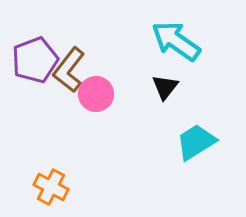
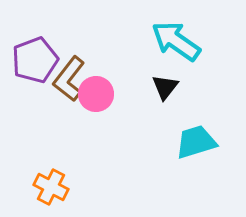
brown L-shape: moved 9 px down
cyan trapezoid: rotated 15 degrees clockwise
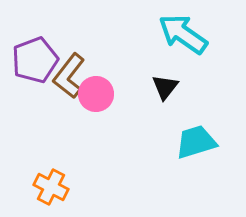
cyan arrow: moved 7 px right, 7 px up
brown L-shape: moved 3 px up
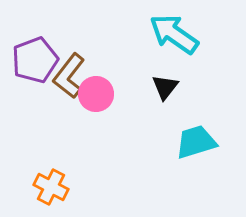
cyan arrow: moved 9 px left
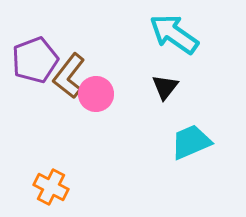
cyan trapezoid: moved 5 px left; rotated 6 degrees counterclockwise
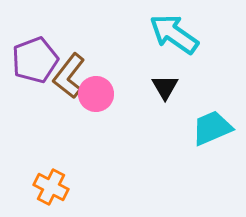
black triangle: rotated 8 degrees counterclockwise
cyan trapezoid: moved 21 px right, 14 px up
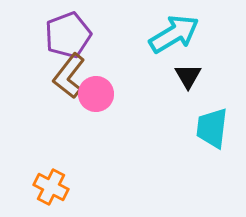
cyan arrow: rotated 114 degrees clockwise
purple pentagon: moved 33 px right, 25 px up
black triangle: moved 23 px right, 11 px up
cyan trapezoid: rotated 60 degrees counterclockwise
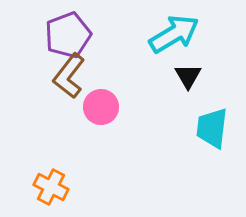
pink circle: moved 5 px right, 13 px down
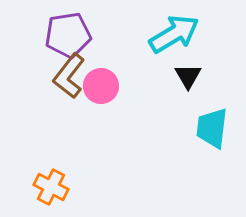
purple pentagon: rotated 12 degrees clockwise
pink circle: moved 21 px up
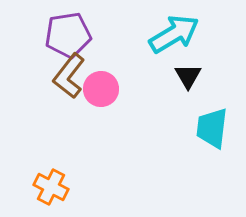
pink circle: moved 3 px down
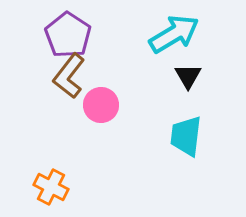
purple pentagon: rotated 30 degrees counterclockwise
pink circle: moved 16 px down
cyan trapezoid: moved 26 px left, 8 px down
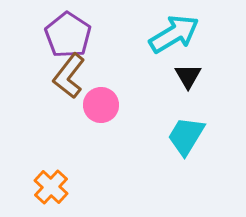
cyan trapezoid: rotated 24 degrees clockwise
orange cross: rotated 16 degrees clockwise
